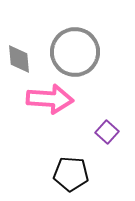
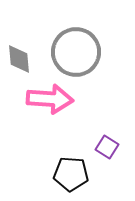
gray circle: moved 1 px right
purple square: moved 15 px down; rotated 10 degrees counterclockwise
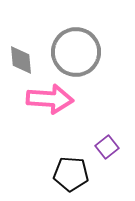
gray diamond: moved 2 px right, 1 px down
purple square: rotated 20 degrees clockwise
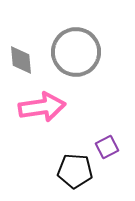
pink arrow: moved 8 px left, 8 px down; rotated 12 degrees counterclockwise
purple square: rotated 10 degrees clockwise
black pentagon: moved 4 px right, 3 px up
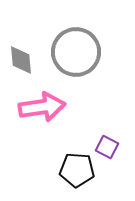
purple square: rotated 35 degrees counterclockwise
black pentagon: moved 2 px right, 1 px up
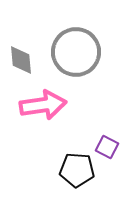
pink arrow: moved 1 px right, 2 px up
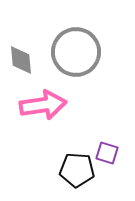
purple square: moved 6 px down; rotated 10 degrees counterclockwise
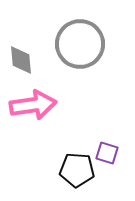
gray circle: moved 4 px right, 8 px up
pink arrow: moved 10 px left
